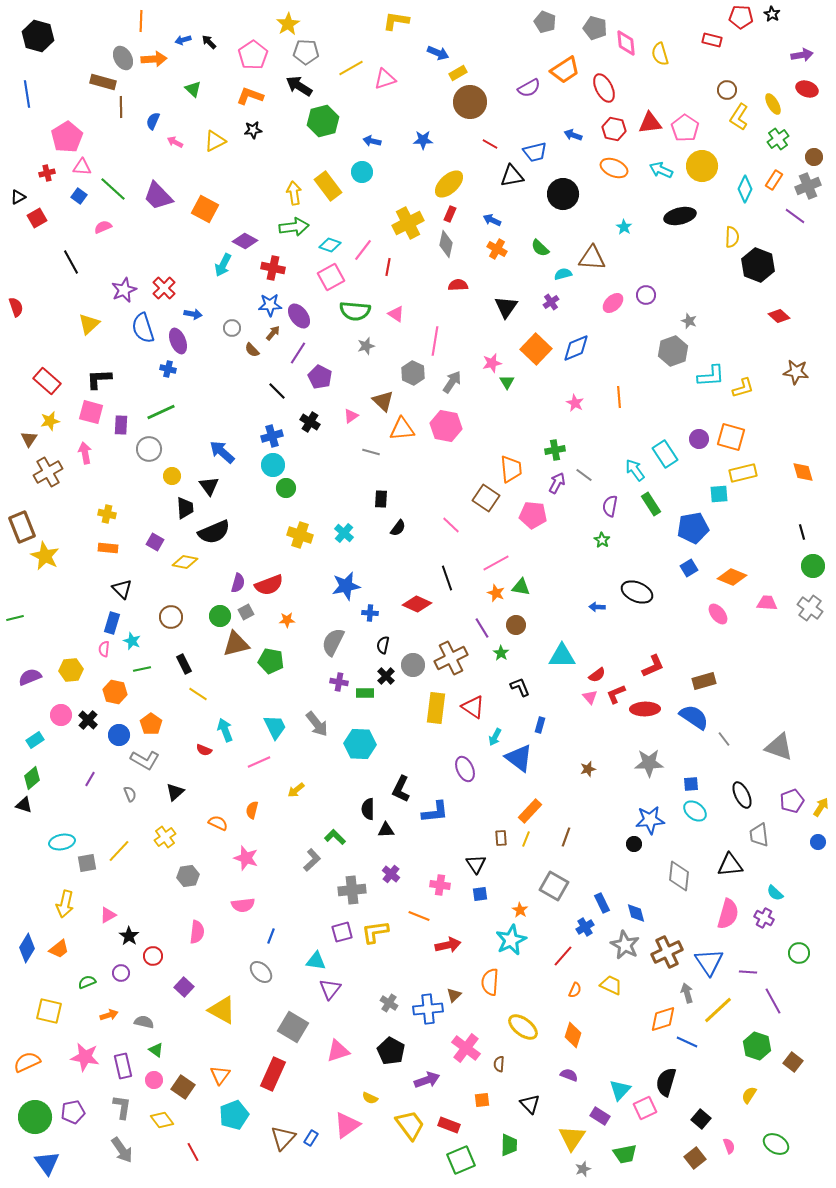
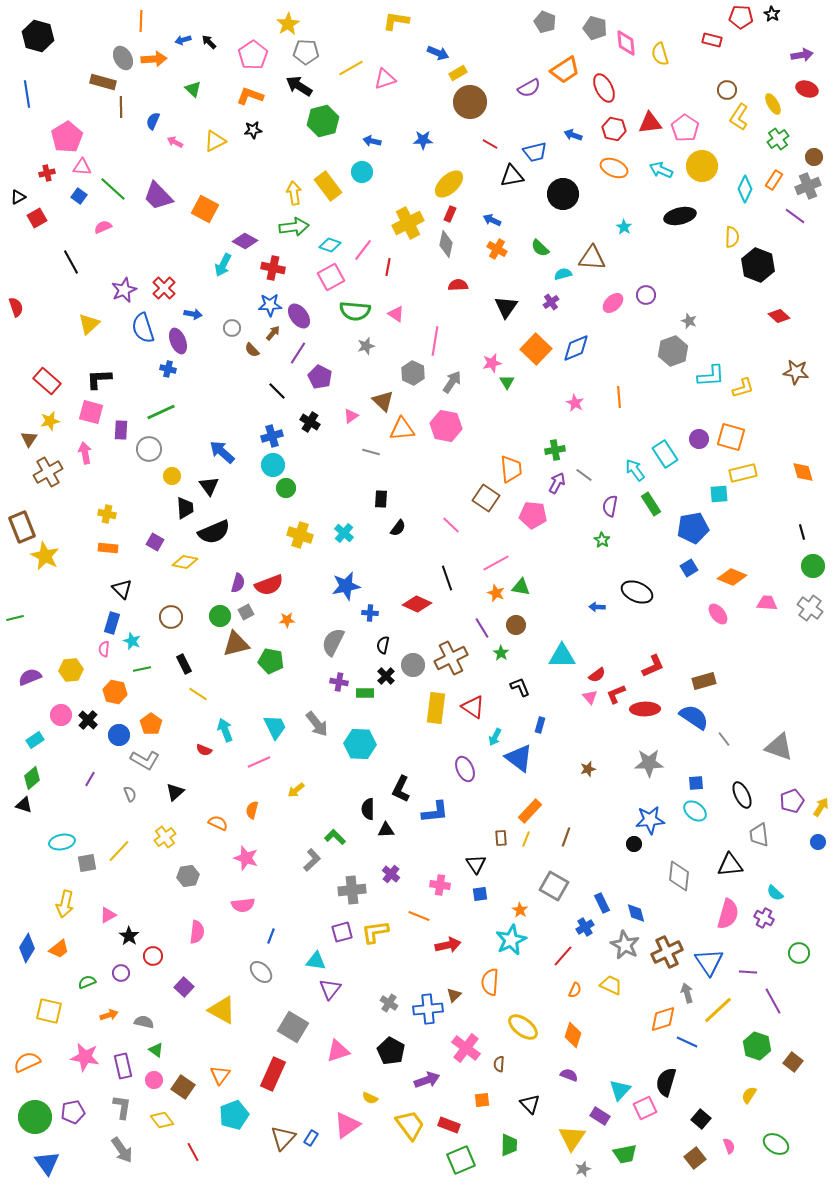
purple rectangle at (121, 425): moved 5 px down
blue square at (691, 784): moved 5 px right, 1 px up
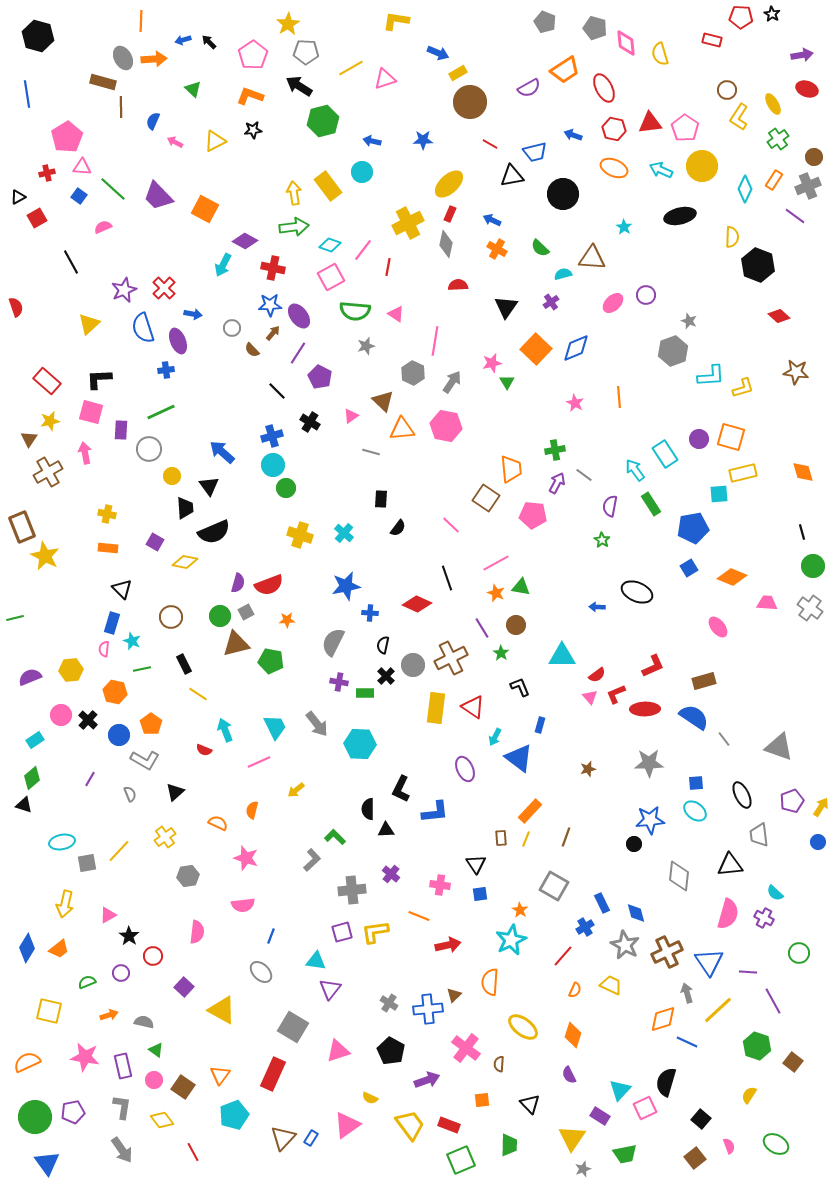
blue cross at (168, 369): moved 2 px left, 1 px down; rotated 21 degrees counterclockwise
pink ellipse at (718, 614): moved 13 px down
purple semicircle at (569, 1075): rotated 138 degrees counterclockwise
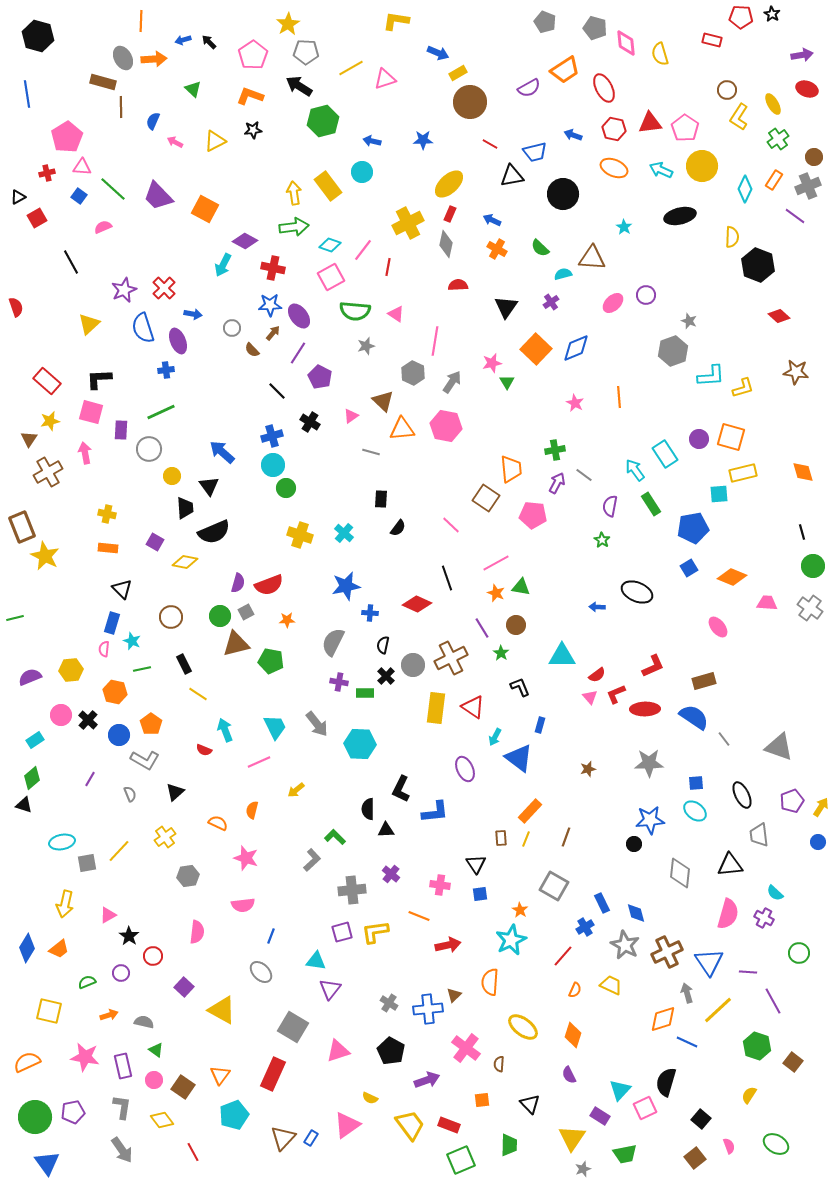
gray diamond at (679, 876): moved 1 px right, 3 px up
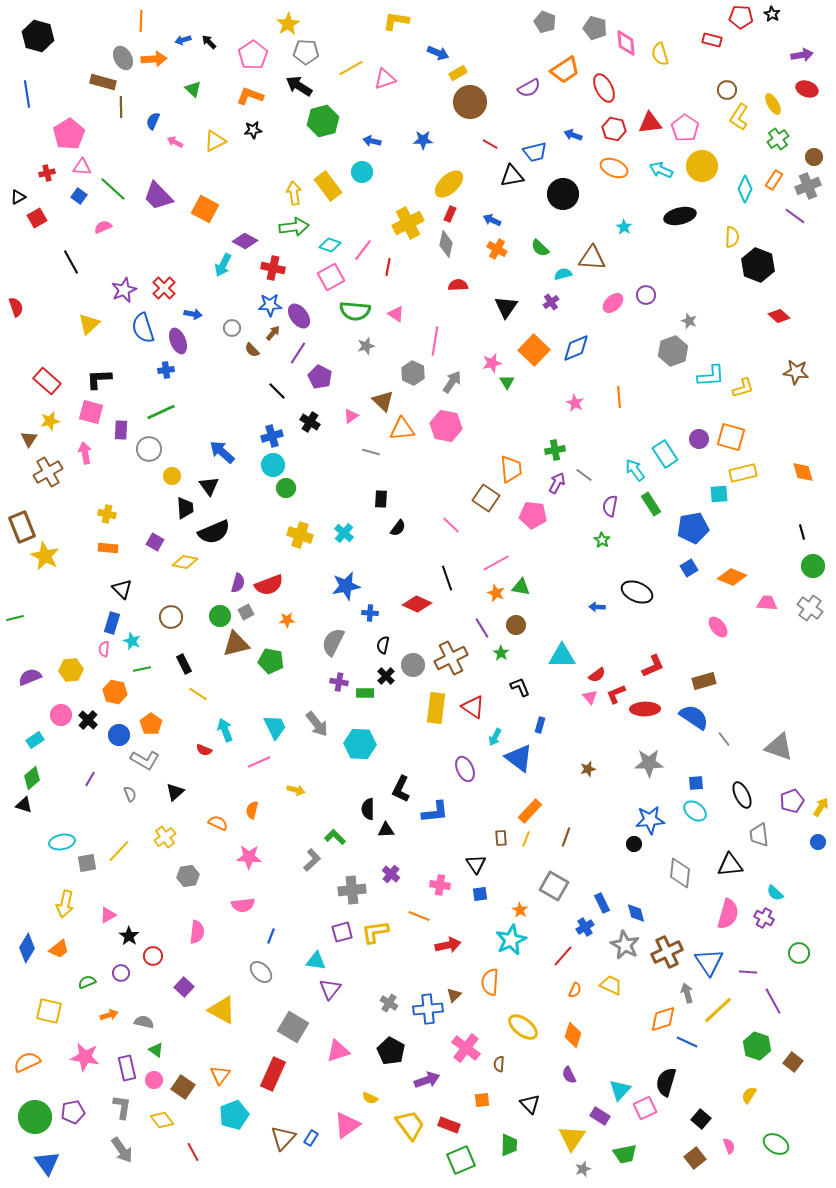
pink pentagon at (67, 137): moved 2 px right, 3 px up
orange square at (536, 349): moved 2 px left, 1 px down
yellow arrow at (296, 790): rotated 126 degrees counterclockwise
pink star at (246, 858): moved 3 px right, 1 px up; rotated 15 degrees counterclockwise
purple rectangle at (123, 1066): moved 4 px right, 2 px down
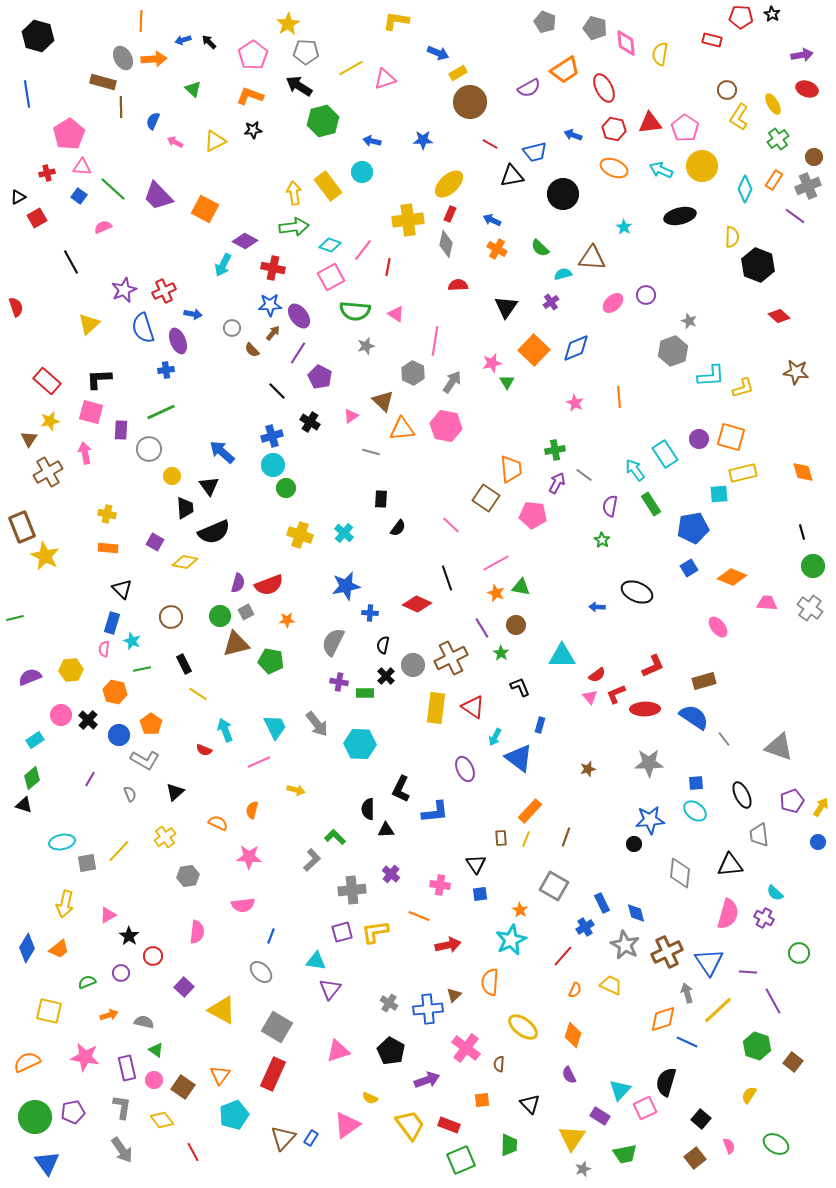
yellow semicircle at (660, 54): rotated 25 degrees clockwise
yellow cross at (408, 223): moved 3 px up; rotated 20 degrees clockwise
red cross at (164, 288): moved 3 px down; rotated 20 degrees clockwise
gray square at (293, 1027): moved 16 px left
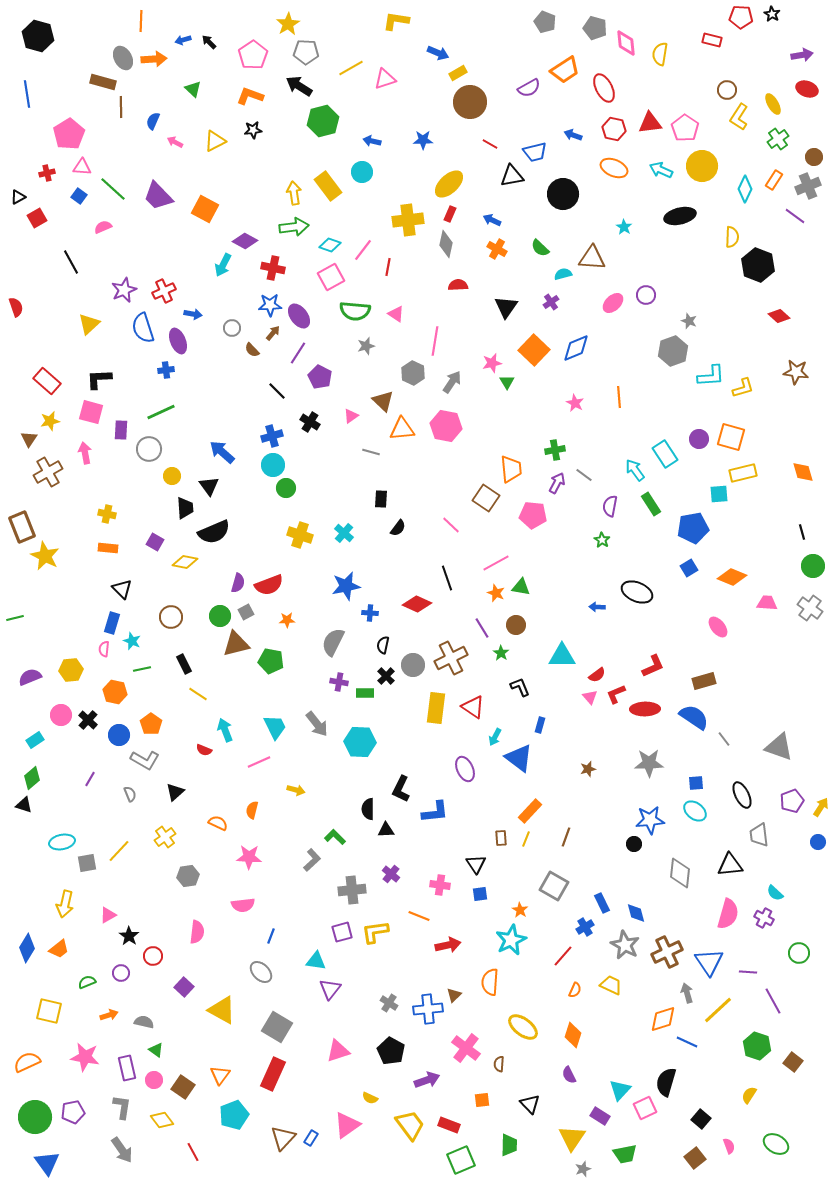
cyan hexagon at (360, 744): moved 2 px up
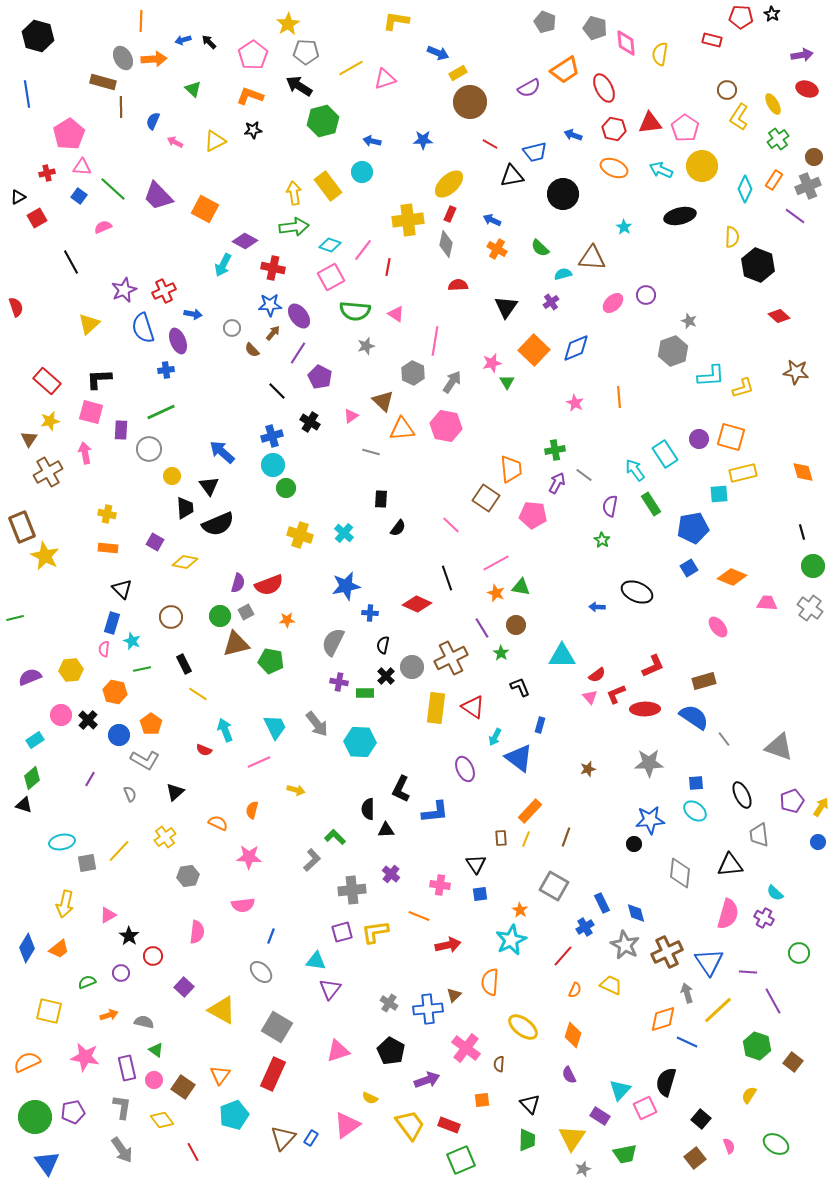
black semicircle at (214, 532): moved 4 px right, 8 px up
gray circle at (413, 665): moved 1 px left, 2 px down
green trapezoid at (509, 1145): moved 18 px right, 5 px up
